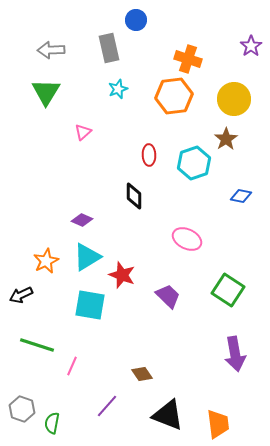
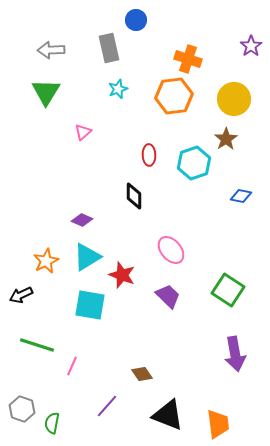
pink ellipse: moved 16 px left, 11 px down; rotated 24 degrees clockwise
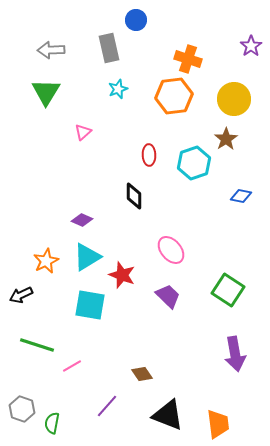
pink line: rotated 36 degrees clockwise
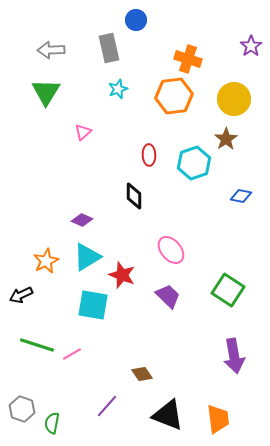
cyan square: moved 3 px right
purple arrow: moved 1 px left, 2 px down
pink line: moved 12 px up
orange trapezoid: moved 5 px up
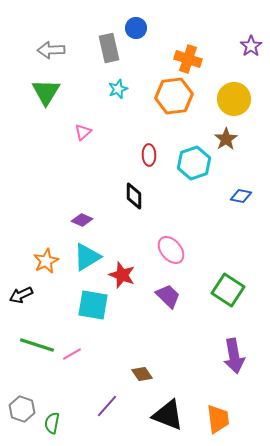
blue circle: moved 8 px down
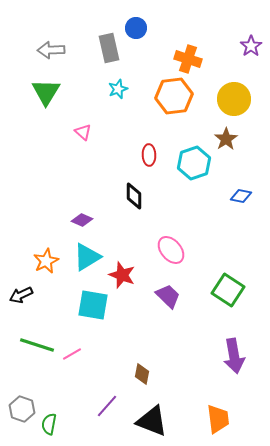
pink triangle: rotated 36 degrees counterclockwise
brown diamond: rotated 45 degrees clockwise
black triangle: moved 16 px left, 6 px down
green semicircle: moved 3 px left, 1 px down
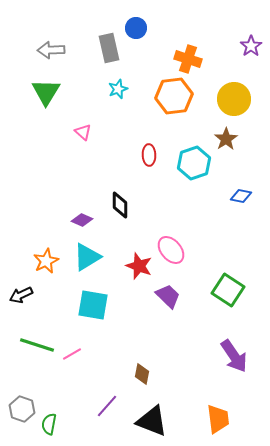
black diamond: moved 14 px left, 9 px down
red star: moved 17 px right, 9 px up
purple arrow: rotated 24 degrees counterclockwise
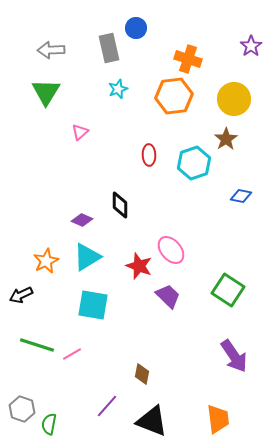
pink triangle: moved 3 px left; rotated 36 degrees clockwise
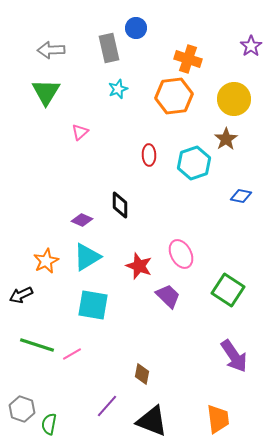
pink ellipse: moved 10 px right, 4 px down; rotated 12 degrees clockwise
